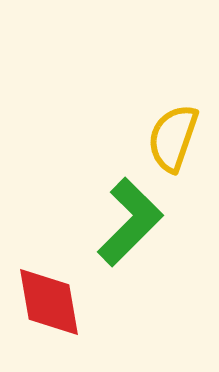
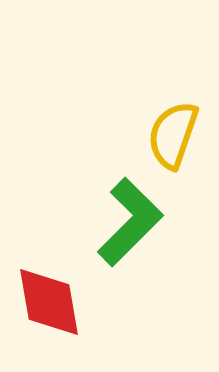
yellow semicircle: moved 3 px up
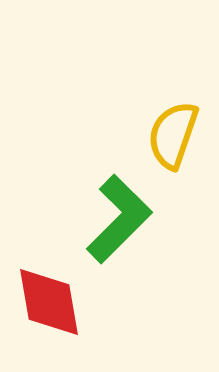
green L-shape: moved 11 px left, 3 px up
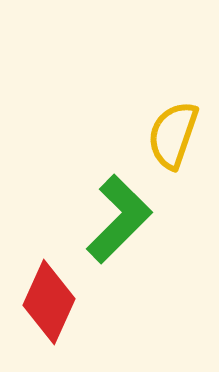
red diamond: rotated 34 degrees clockwise
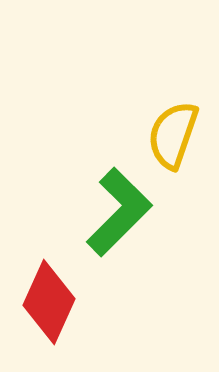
green L-shape: moved 7 px up
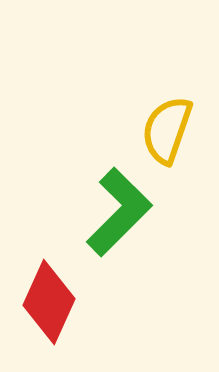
yellow semicircle: moved 6 px left, 5 px up
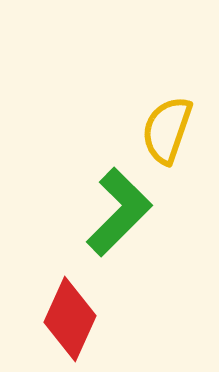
red diamond: moved 21 px right, 17 px down
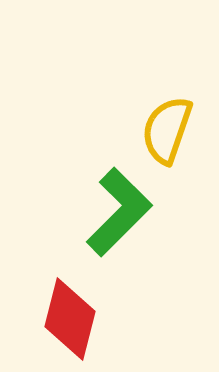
red diamond: rotated 10 degrees counterclockwise
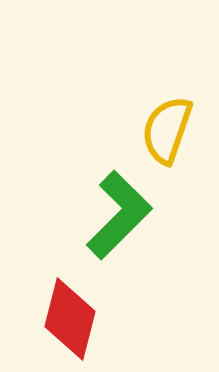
green L-shape: moved 3 px down
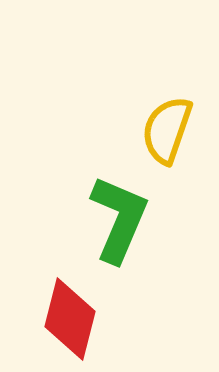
green L-shape: moved 4 px down; rotated 22 degrees counterclockwise
